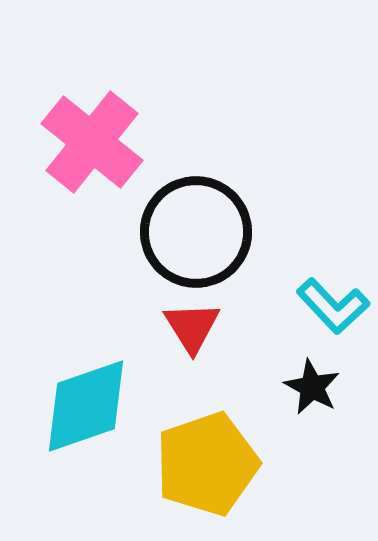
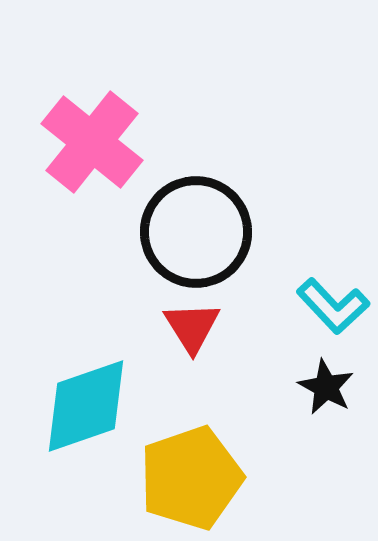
black star: moved 14 px right
yellow pentagon: moved 16 px left, 14 px down
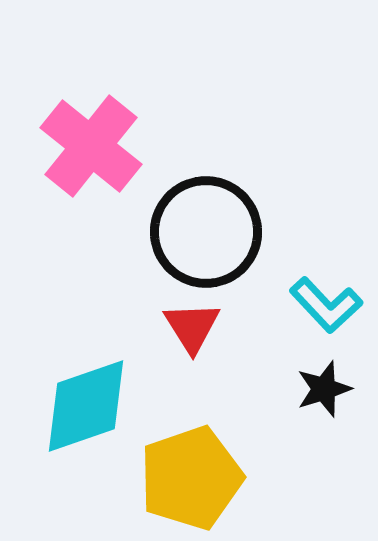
pink cross: moved 1 px left, 4 px down
black circle: moved 10 px right
cyan L-shape: moved 7 px left, 1 px up
black star: moved 2 px left, 2 px down; rotated 26 degrees clockwise
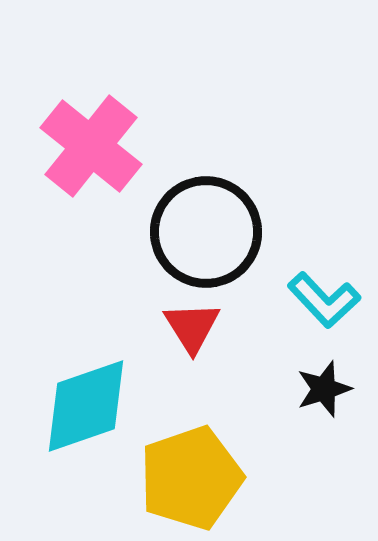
cyan L-shape: moved 2 px left, 5 px up
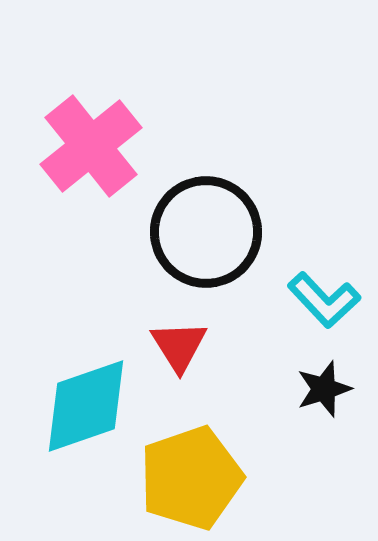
pink cross: rotated 12 degrees clockwise
red triangle: moved 13 px left, 19 px down
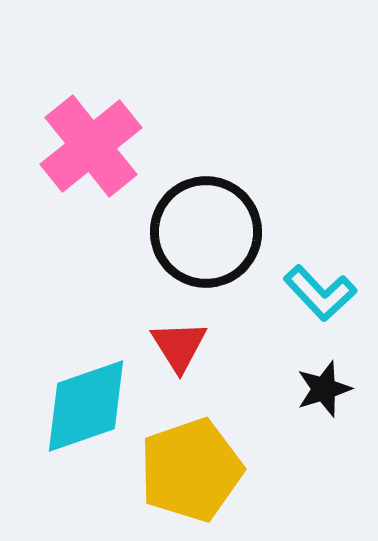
cyan L-shape: moved 4 px left, 7 px up
yellow pentagon: moved 8 px up
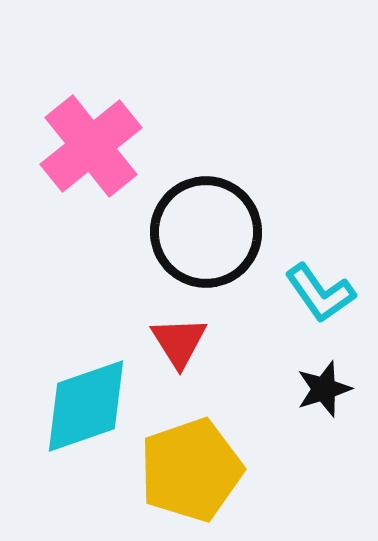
cyan L-shape: rotated 8 degrees clockwise
red triangle: moved 4 px up
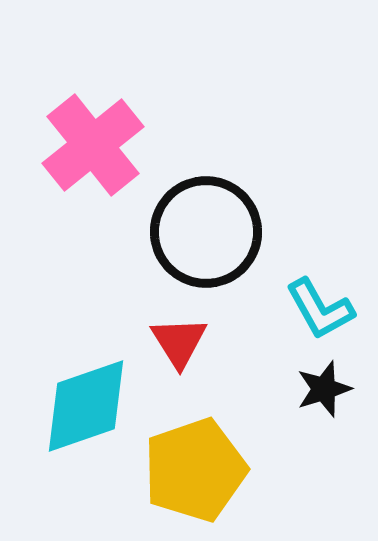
pink cross: moved 2 px right, 1 px up
cyan L-shape: moved 16 px down; rotated 6 degrees clockwise
yellow pentagon: moved 4 px right
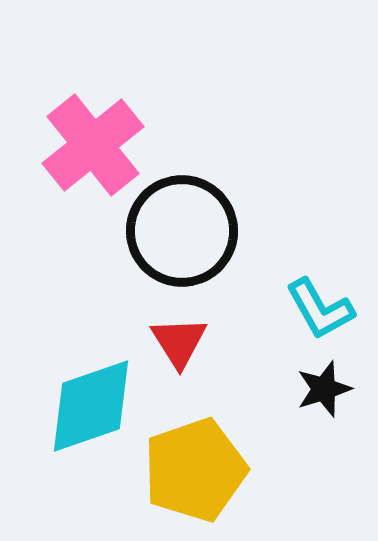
black circle: moved 24 px left, 1 px up
cyan diamond: moved 5 px right
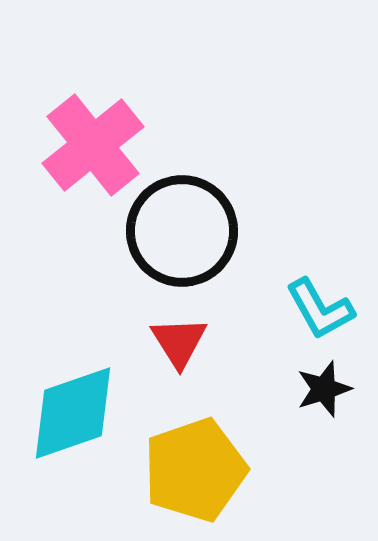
cyan diamond: moved 18 px left, 7 px down
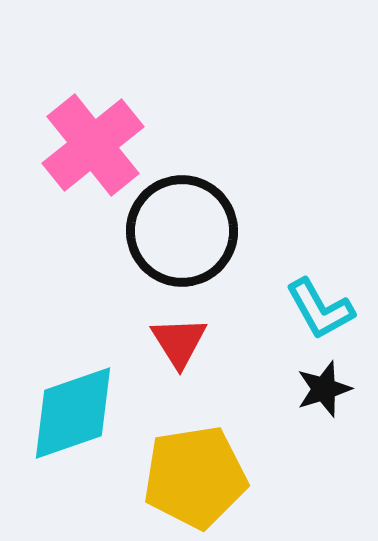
yellow pentagon: moved 7 px down; rotated 10 degrees clockwise
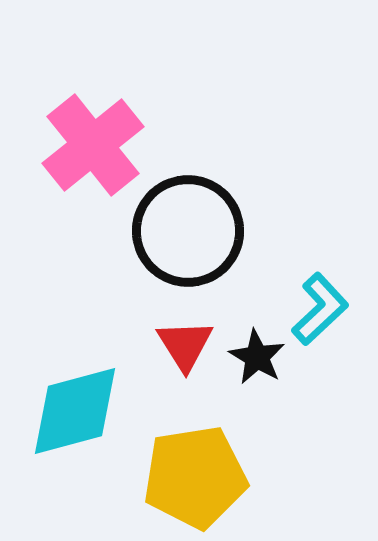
black circle: moved 6 px right
cyan L-shape: rotated 104 degrees counterclockwise
red triangle: moved 6 px right, 3 px down
black star: moved 67 px left, 32 px up; rotated 24 degrees counterclockwise
cyan diamond: moved 2 px right, 2 px up; rotated 4 degrees clockwise
